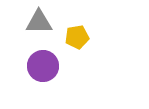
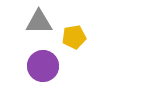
yellow pentagon: moved 3 px left
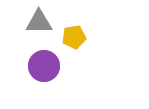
purple circle: moved 1 px right
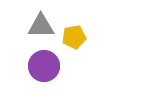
gray triangle: moved 2 px right, 4 px down
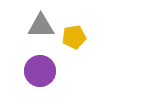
purple circle: moved 4 px left, 5 px down
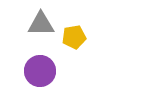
gray triangle: moved 2 px up
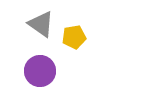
gray triangle: rotated 36 degrees clockwise
